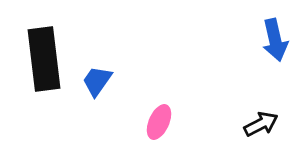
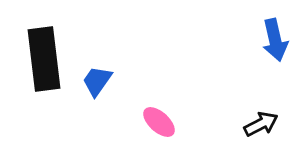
pink ellipse: rotated 72 degrees counterclockwise
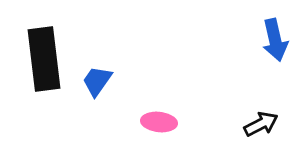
pink ellipse: rotated 36 degrees counterclockwise
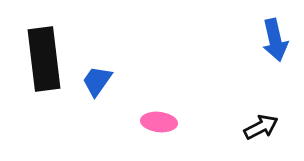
black arrow: moved 3 px down
